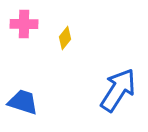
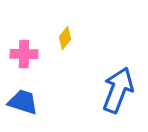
pink cross: moved 30 px down
blue arrow: rotated 12 degrees counterclockwise
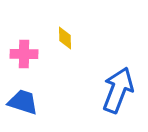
yellow diamond: rotated 40 degrees counterclockwise
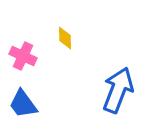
pink cross: moved 1 px left, 2 px down; rotated 24 degrees clockwise
blue trapezoid: moved 2 px down; rotated 144 degrees counterclockwise
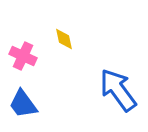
yellow diamond: moved 1 px left, 1 px down; rotated 10 degrees counterclockwise
blue arrow: rotated 57 degrees counterclockwise
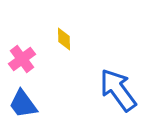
yellow diamond: rotated 10 degrees clockwise
pink cross: moved 1 px left, 3 px down; rotated 28 degrees clockwise
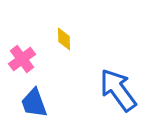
blue trapezoid: moved 11 px right, 1 px up; rotated 16 degrees clockwise
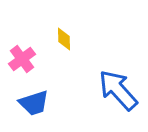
blue arrow: rotated 6 degrees counterclockwise
blue trapezoid: rotated 88 degrees counterclockwise
